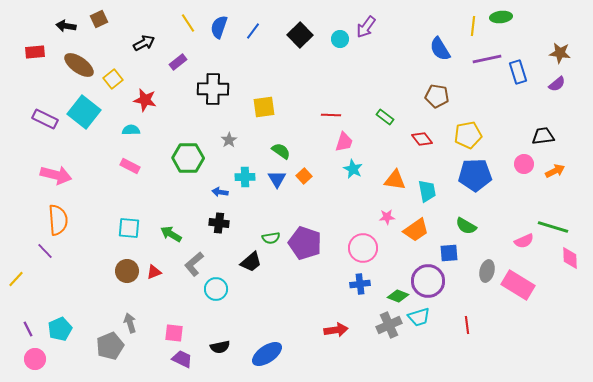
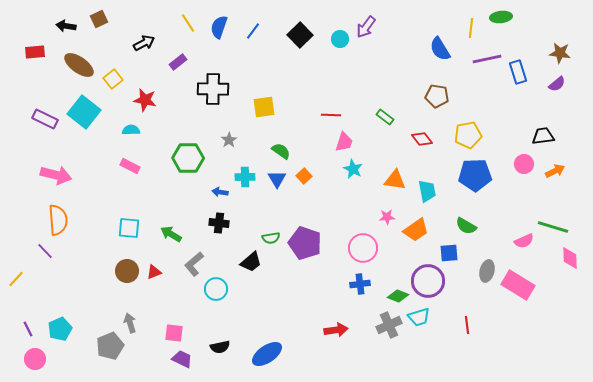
yellow line at (473, 26): moved 2 px left, 2 px down
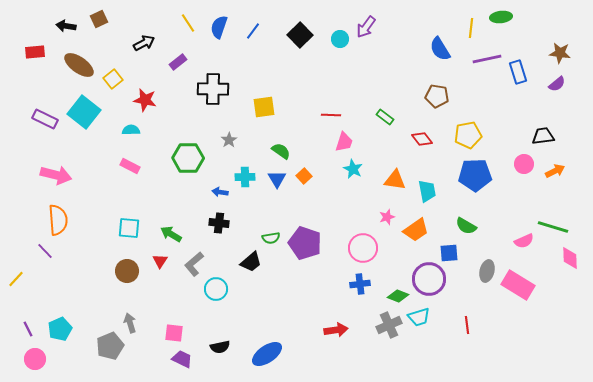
pink star at (387, 217): rotated 14 degrees counterclockwise
red triangle at (154, 272): moved 6 px right, 11 px up; rotated 35 degrees counterclockwise
purple circle at (428, 281): moved 1 px right, 2 px up
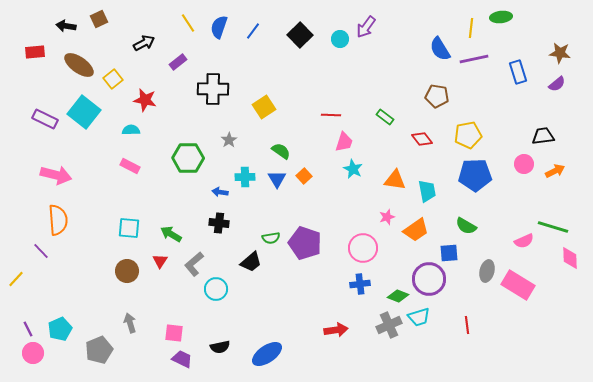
purple line at (487, 59): moved 13 px left
yellow square at (264, 107): rotated 25 degrees counterclockwise
purple line at (45, 251): moved 4 px left
gray pentagon at (110, 346): moved 11 px left, 4 px down
pink circle at (35, 359): moved 2 px left, 6 px up
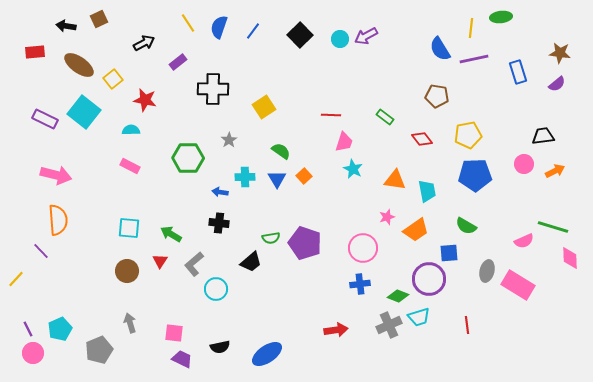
purple arrow at (366, 27): moved 9 px down; rotated 25 degrees clockwise
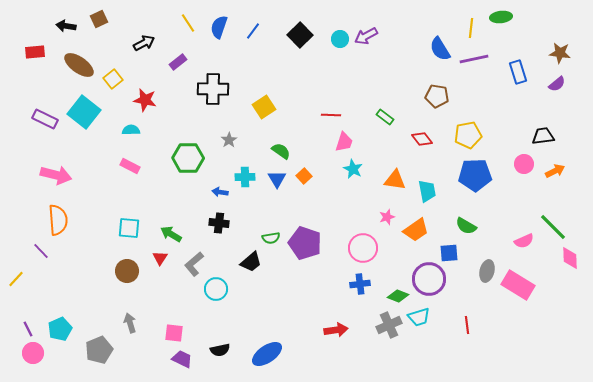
green line at (553, 227): rotated 28 degrees clockwise
red triangle at (160, 261): moved 3 px up
black semicircle at (220, 347): moved 3 px down
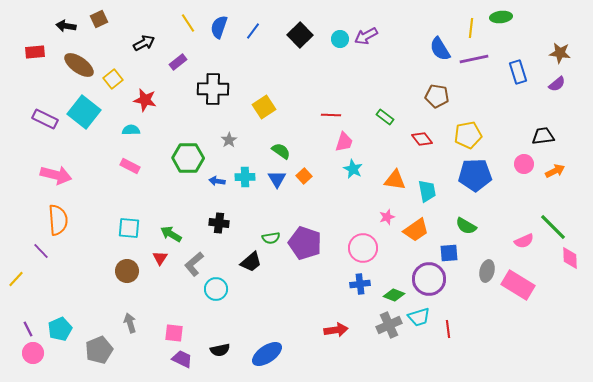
blue arrow at (220, 192): moved 3 px left, 11 px up
green diamond at (398, 296): moved 4 px left, 1 px up
red line at (467, 325): moved 19 px left, 4 px down
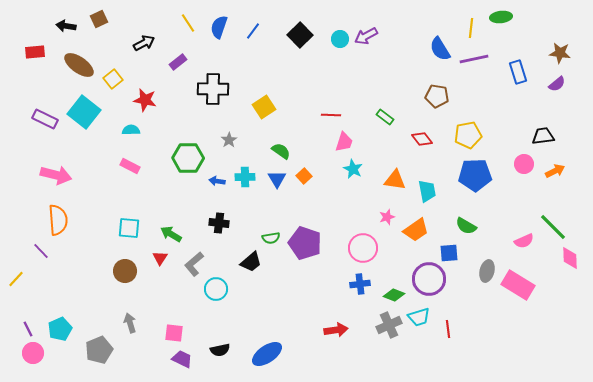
brown circle at (127, 271): moved 2 px left
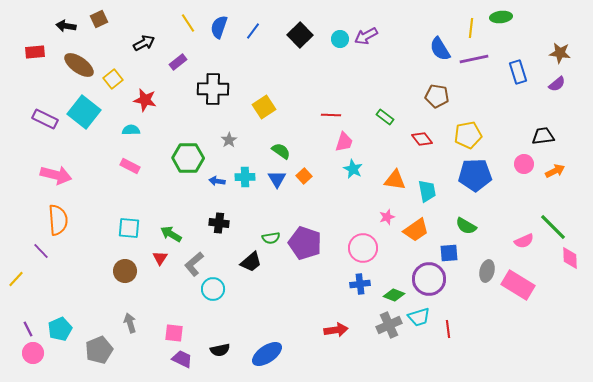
cyan circle at (216, 289): moved 3 px left
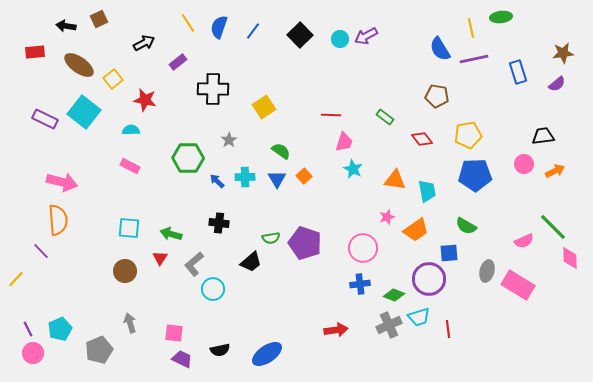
yellow line at (471, 28): rotated 18 degrees counterclockwise
brown star at (560, 53): moved 3 px right; rotated 15 degrees counterclockwise
pink arrow at (56, 175): moved 6 px right, 7 px down
blue arrow at (217, 181): rotated 35 degrees clockwise
green arrow at (171, 234): rotated 15 degrees counterclockwise
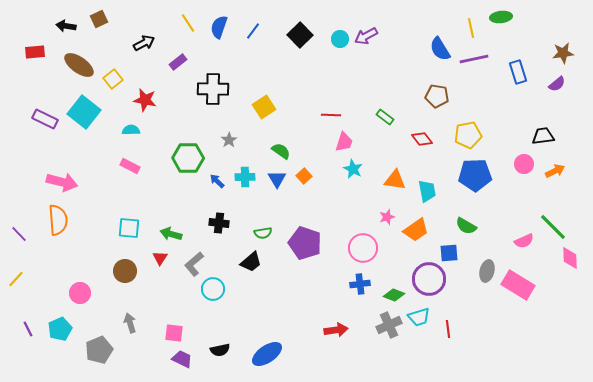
green semicircle at (271, 238): moved 8 px left, 5 px up
purple line at (41, 251): moved 22 px left, 17 px up
pink circle at (33, 353): moved 47 px right, 60 px up
